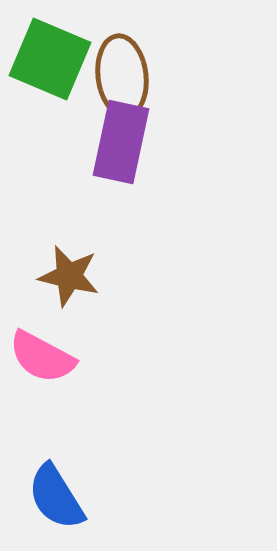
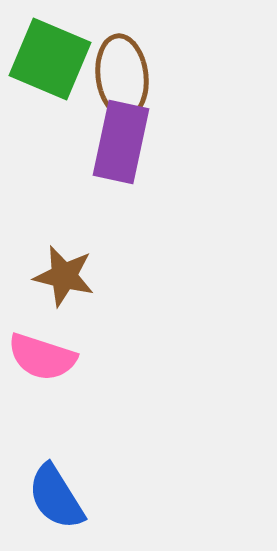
brown star: moved 5 px left
pink semicircle: rotated 10 degrees counterclockwise
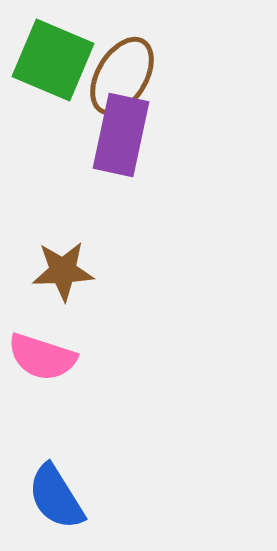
green square: moved 3 px right, 1 px down
brown ellipse: rotated 38 degrees clockwise
purple rectangle: moved 7 px up
brown star: moved 1 px left, 5 px up; rotated 16 degrees counterclockwise
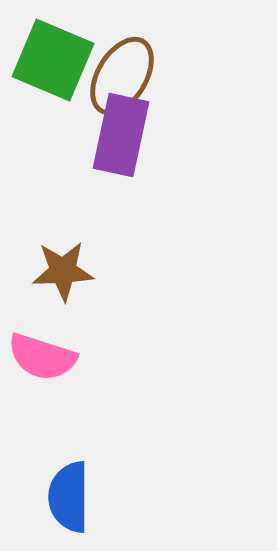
blue semicircle: moved 13 px right; rotated 32 degrees clockwise
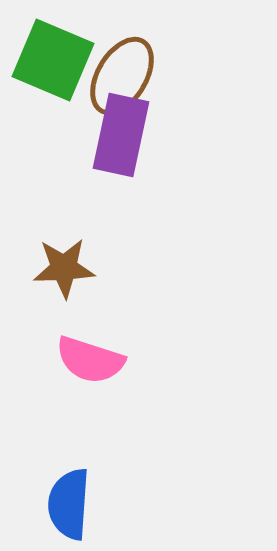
brown star: moved 1 px right, 3 px up
pink semicircle: moved 48 px right, 3 px down
blue semicircle: moved 7 px down; rotated 4 degrees clockwise
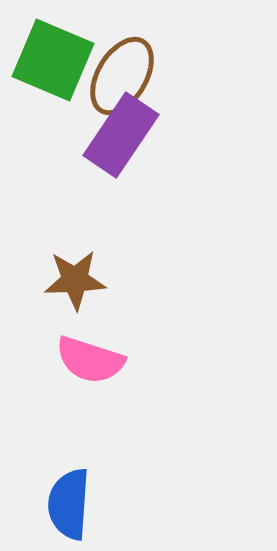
purple rectangle: rotated 22 degrees clockwise
brown star: moved 11 px right, 12 px down
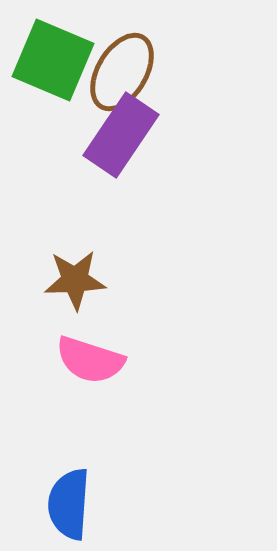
brown ellipse: moved 4 px up
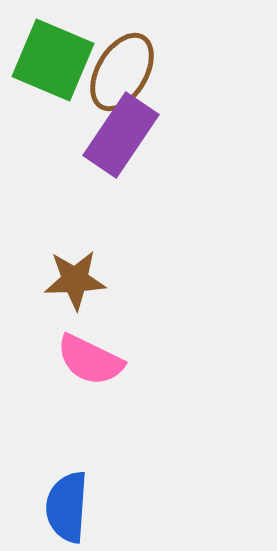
pink semicircle: rotated 8 degrees clockwise
blue semicircle: moved 2 px left, 3 px down
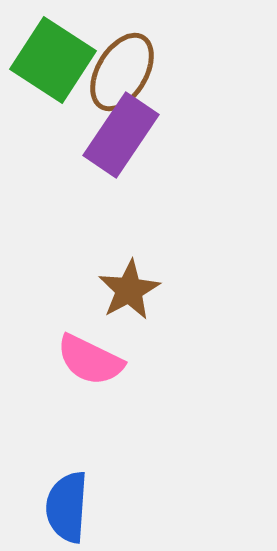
green square: rotated 10 degrees clockwise
brown star: moved 54 px right, 10 px down; rotated 26 degrees counterclockwise
